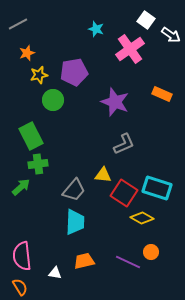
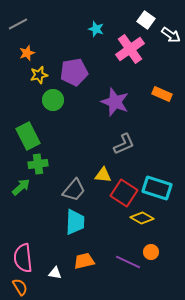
green rectangle: moved 3 px left
pink semicircle: moved 1 px right, 2 px down
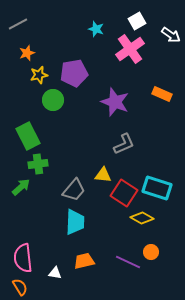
white square: moved 9 px left, 1 px down; rotated 24 degrees clockwise
purple pentagon: moved 1 px down
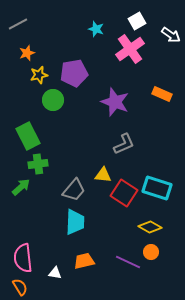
yellow diamond: moved 8 px right, 9 px down
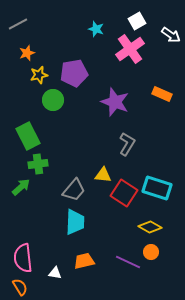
gray L-shape: moved 3 px right; rotated 35 degrees counterclockwise
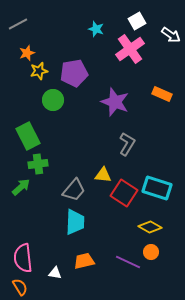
yellow star: moved 4 px up
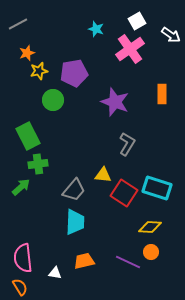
orange rectangle: rotated 66 degrees clockwise
yellow diamond: rotated 25 degrees counterclockwise
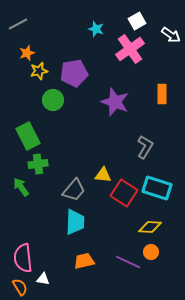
gray L-shape: moved 18 px right, 3 px down
green arrow: rotated 84 degrees counterclockwise
white triangle: moved 12 px left, 6 px down
